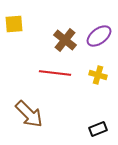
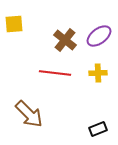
yellow cross: moved 2 px up; rotated 18 degrees counterclockwise
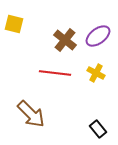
yellow square: rotated 18 degrees clockwise
purple ellipse: moved 1 px left
yellow cross: moved 2 px left; rotated 30 degrees clockwise
brown arrow: moved 2 px right
black rectangle: rotated 72 degrees clockwise
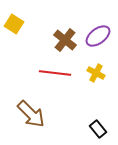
yellow square: rotated 18 degrees clockwise
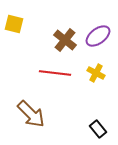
yellow square: rotated 18 degrees counterclockwise
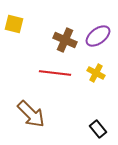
brown cross: rotated 15 degrees counterclockwise
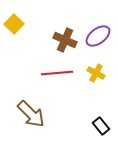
yellow square: rotated 30 degrees clockwise
red line: moved 2 px right; rotated 12 degrees counterclockwise
black rectangle: moved 3 px right, 3 px up
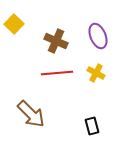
purple ellipse: rotated 75 degrees counterclockwise
brown cross: moved 9 px left, 1 px down
black rectangle: moved 9 px left; rotated 24 degrees clockwise
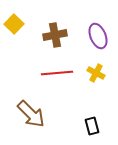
brown cross: moved 1 px left, 6 px up; rotated 35 degrees counterclockwise
